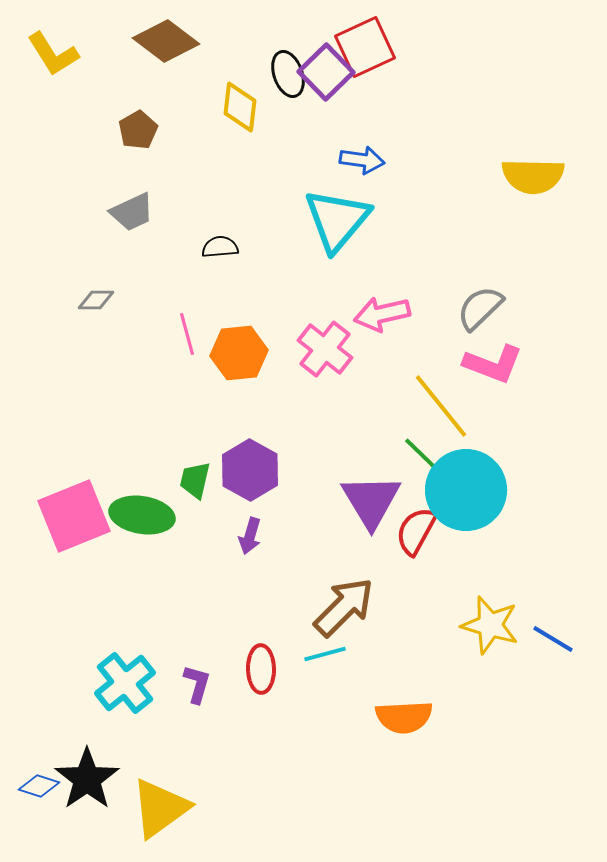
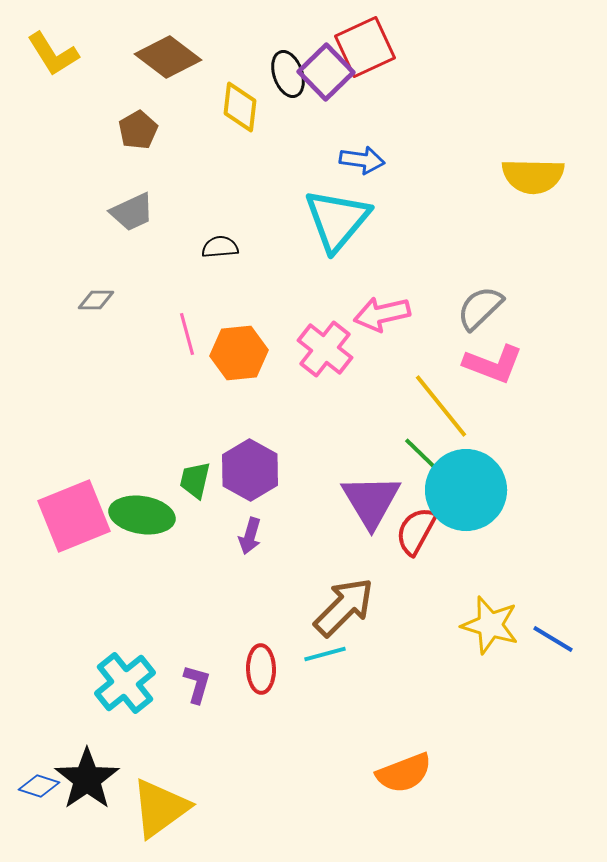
brown diamond: moved 2 px right, 16 px down
orange semicircle: moved 56 px down; rotated 18 degrees counterclockwise
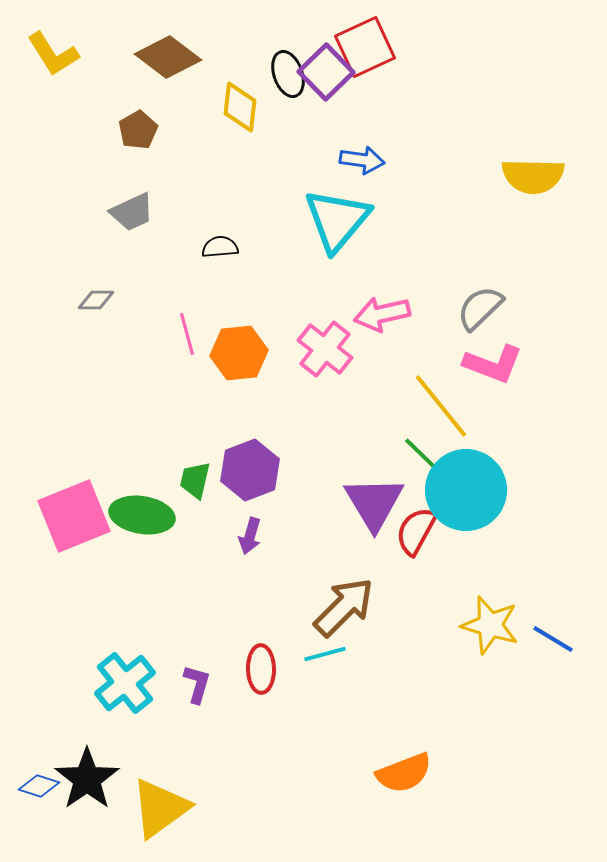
purple hexagon: rotated 10 degrees clockwise
purple triangle: moved 3 px right, 2 px down
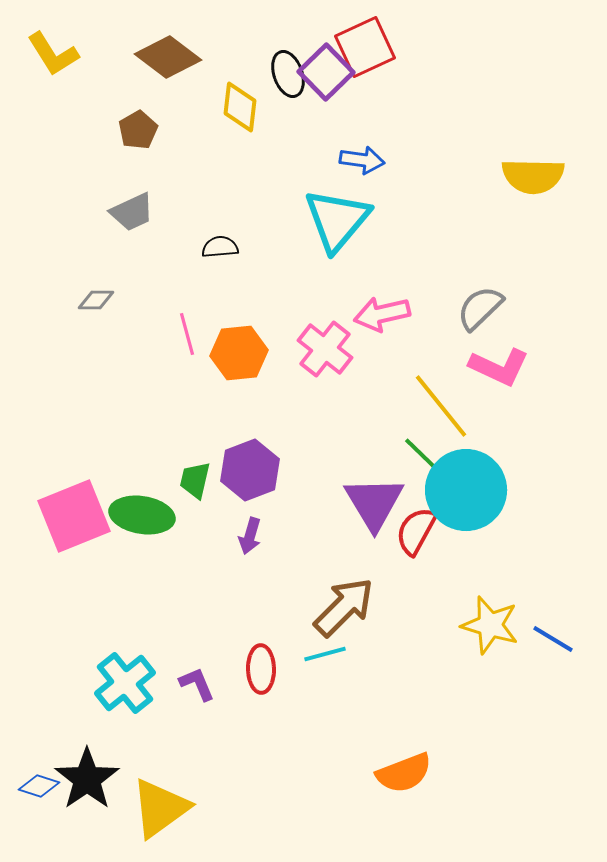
pink L-shape: moved 6 px right, 3 px down; rotated 4 degrees clockwise
purple L-shape: rotated 39 degrees counterclockwise
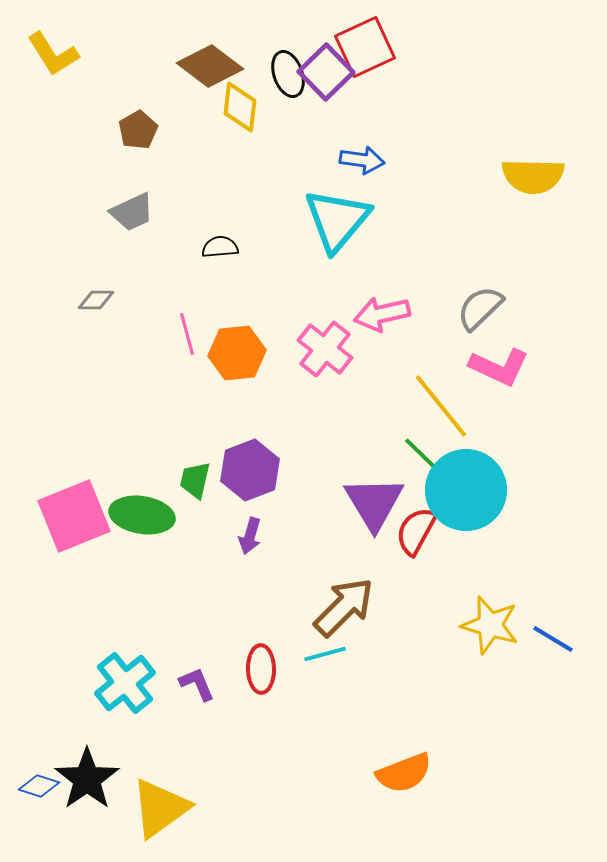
brown diamond: moved 42 px right, 9 px down
orange hexagon: moved 2 px left
